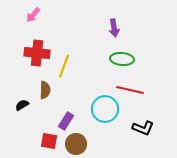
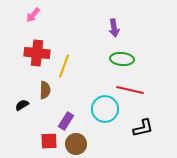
black L-shape: rotated 35 degrees counterclockwise
red square: rotated 12 degrees counterclockwise
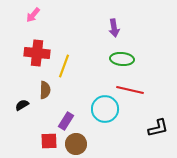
black L-shape: moved 15 px right
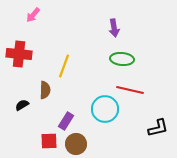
red cross: moved 18 px left, 1 px down
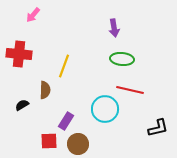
brown circle: moved 2 px right
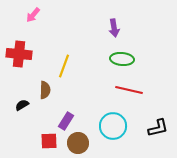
red line: moved 1 px left
cyan circle: moved 8 px right, 17 px down
brown circle: moved 1 px up
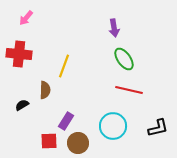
pink arrow: moved 7 px left, 3 px down
green ellipse: moved 2 px right; rotated 50 degrees clockwise
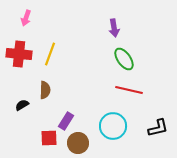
pink arrow: rotated 21 degrees counterclockwise
yellow line: moved 14 px left, 12 px up
red square: moved 3 px up
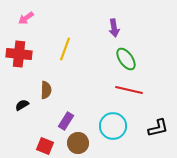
pink arrow: rotated 35 degrees clockwise
yellow line: moved 15 px right, 5 px up
green ellipse: moved 2 px right
brown semicircle: moved 1 px right
red square: moved 4 px left, 8 px down; rotated 24 degrees clockwise
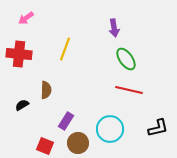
cyan circle: moved 3 px left, 3 px down
